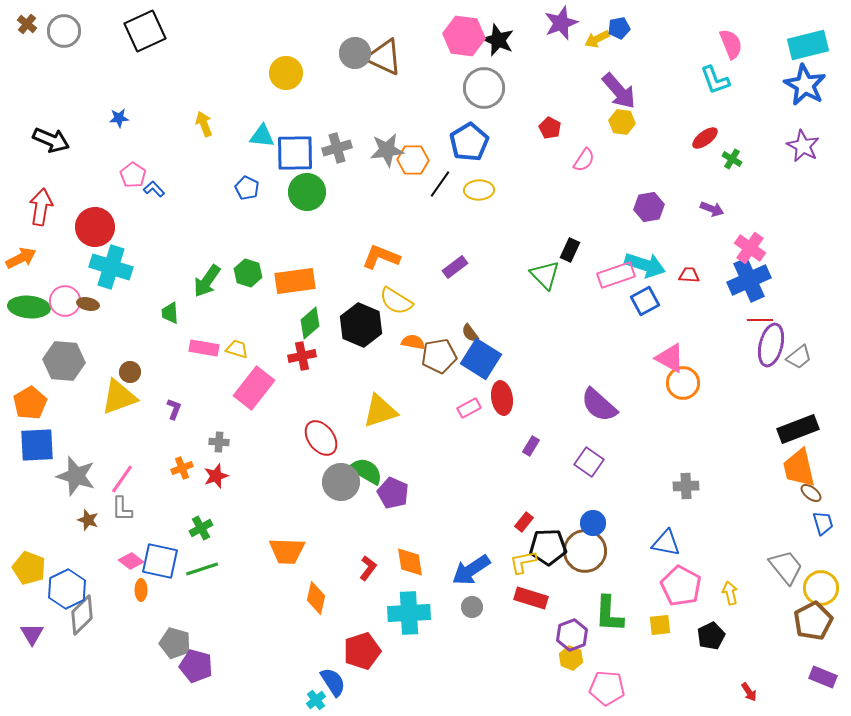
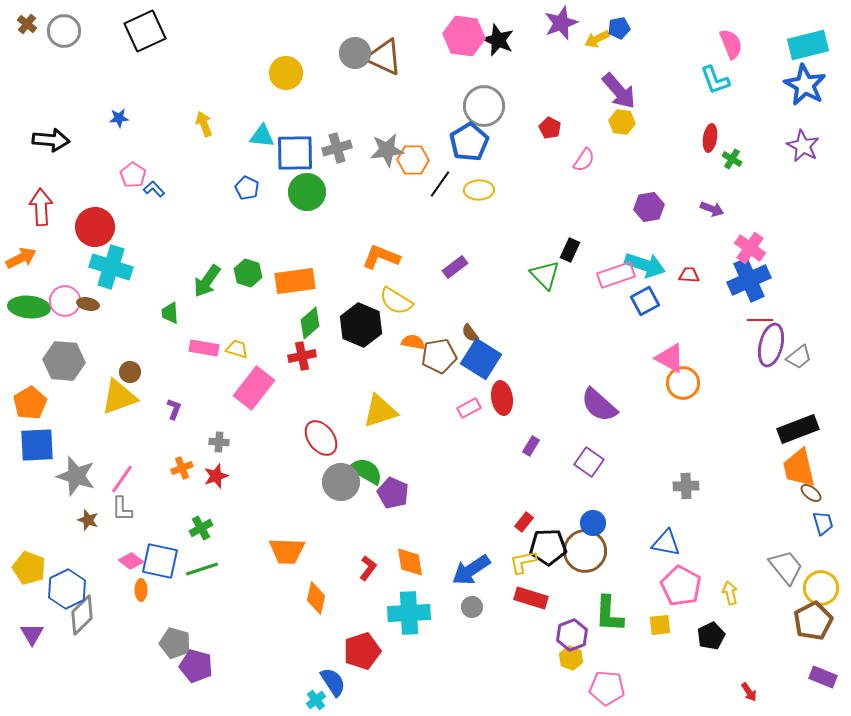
gray circle at (484, 88): moved 18 px down
red ellipse at (705, 138): moved 5 px right; rotated 44 degrees counterclockwise
black arrow at (51, 140): rotated 18 degrees counterclockwise
red arrow at (41, 207): rotated 12 degrees counterclockwise
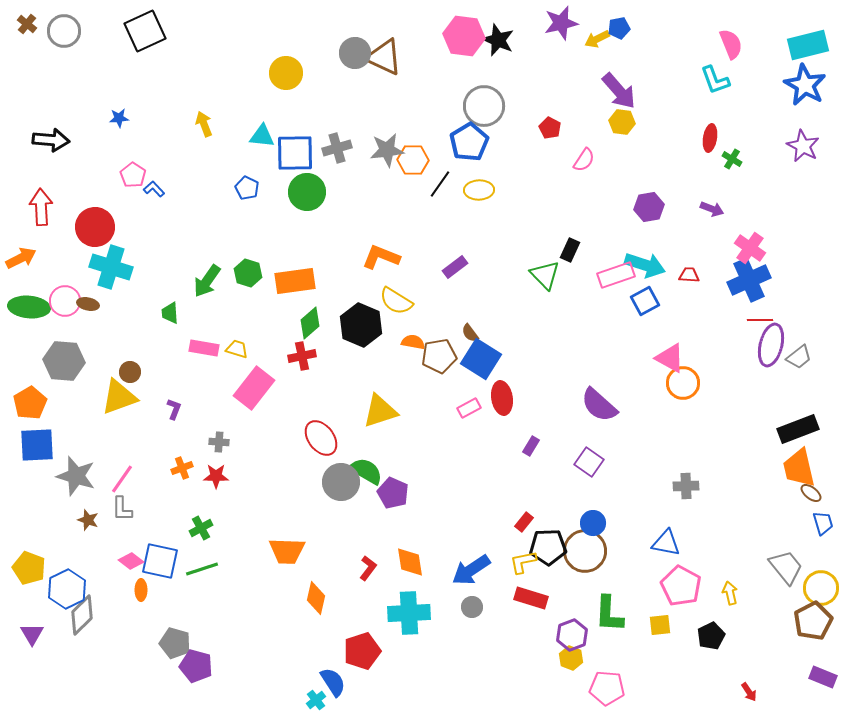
purple star at (561, 23): rotated 8 degrees clockwise
red star at (216, 476): rotated 20 degrees clockwise
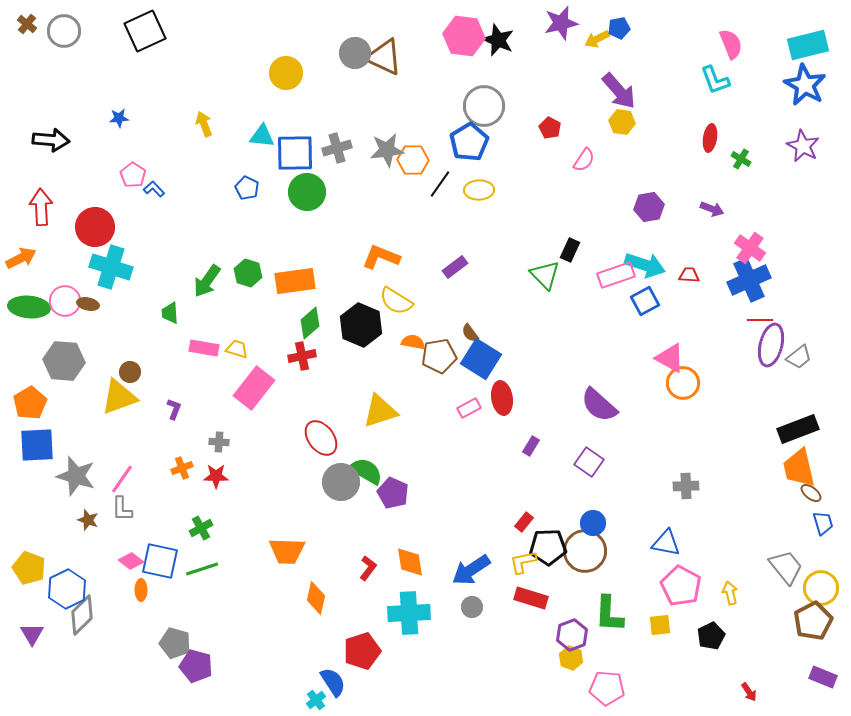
green cross at (732, 159): moved 9 px right
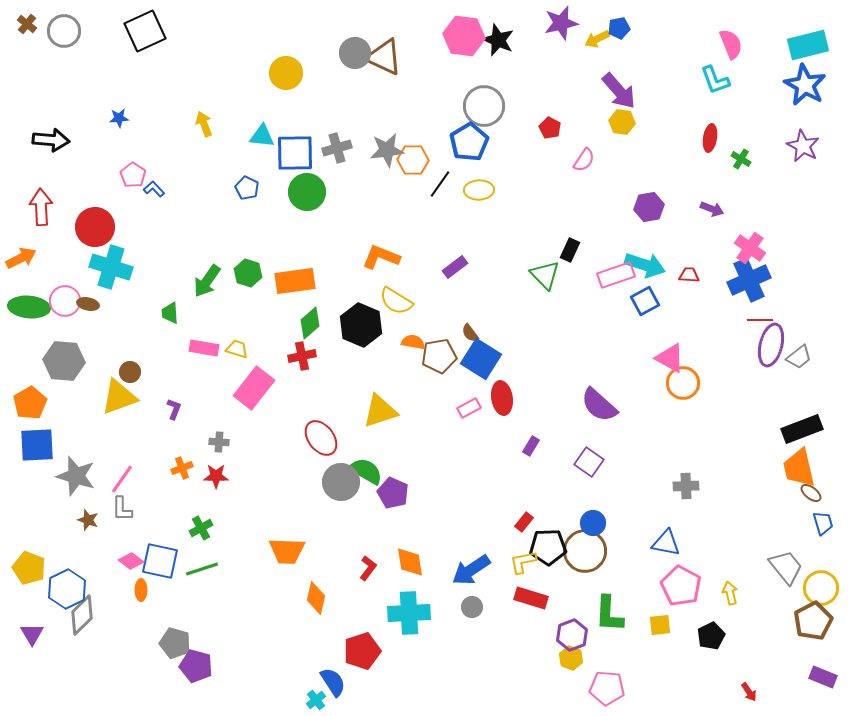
black rectangle at (798, 429): moved 4 px right
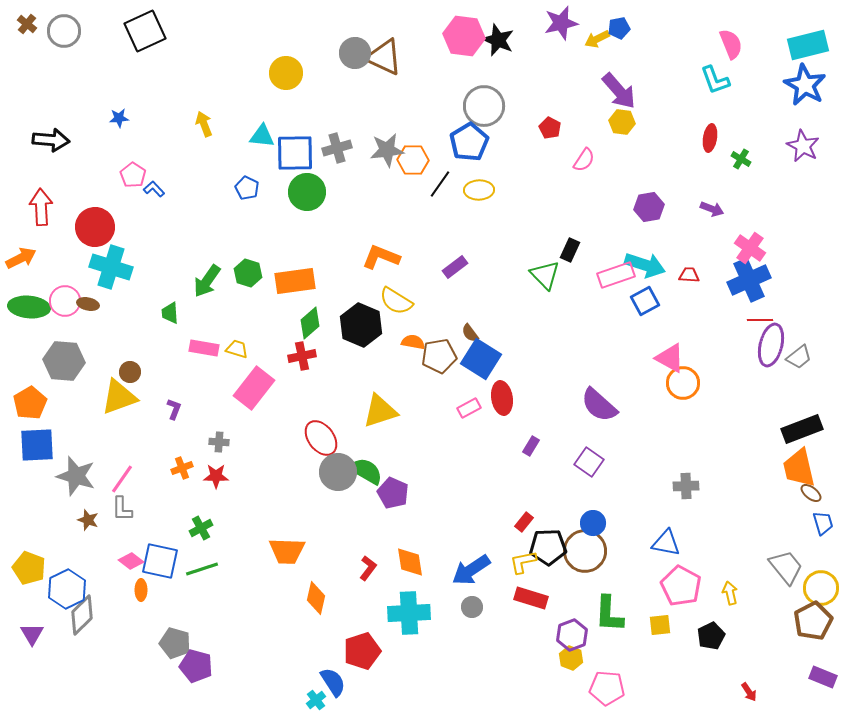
gray circle at (341, 482): moved 3 px left, 10 px up
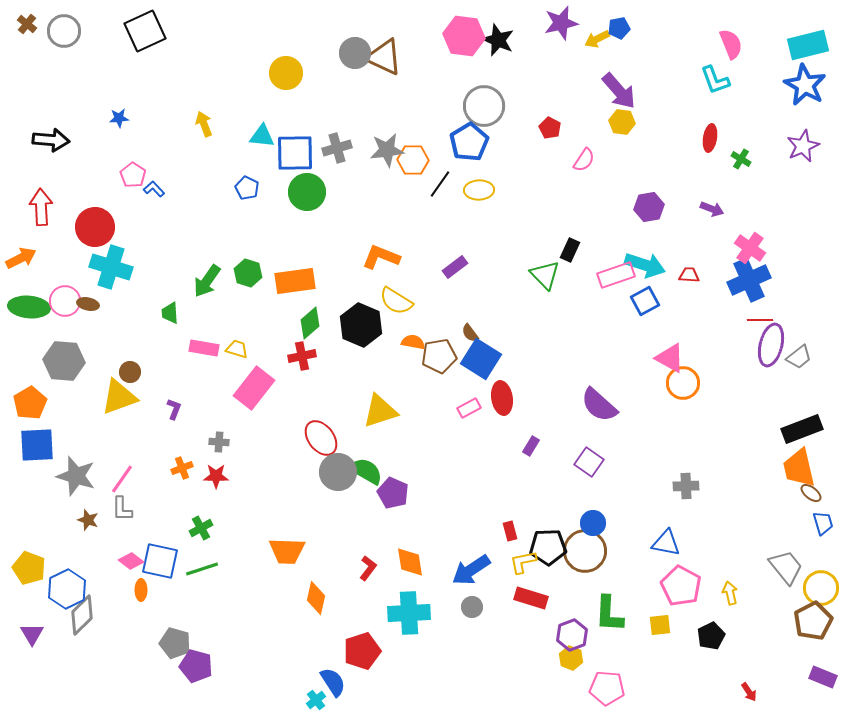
purple star at (803, 146): rotated 20 degrees clockwise
red rectangle at (524, 522): moved 14 px left, 9 px down; rotated 54 degrees counterclockwise
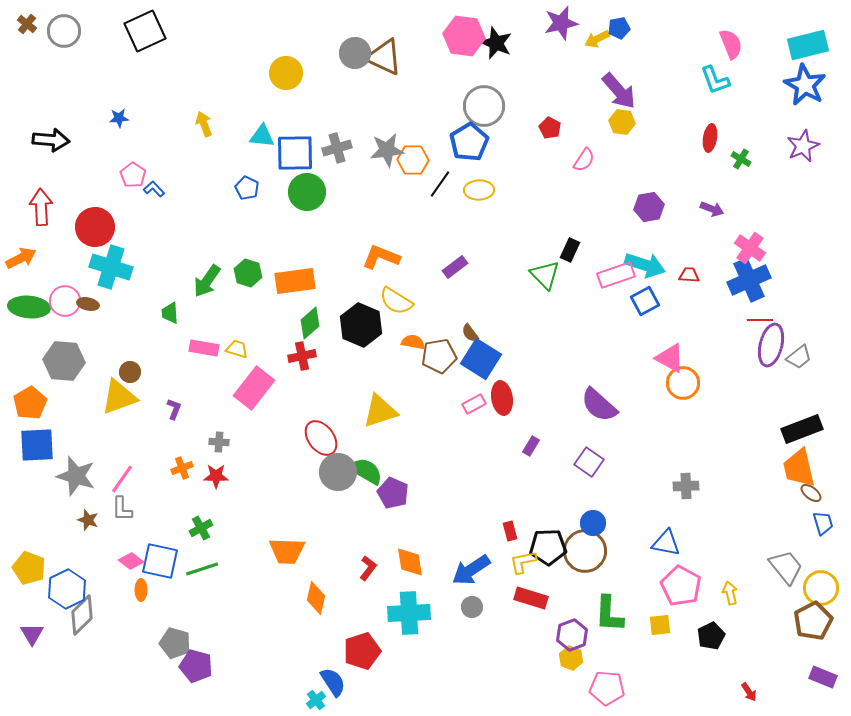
black star at (498, 40): moved 2 px left, 3 px down
pink rectangle at (469, 408): moved 5 px right, 4 px up
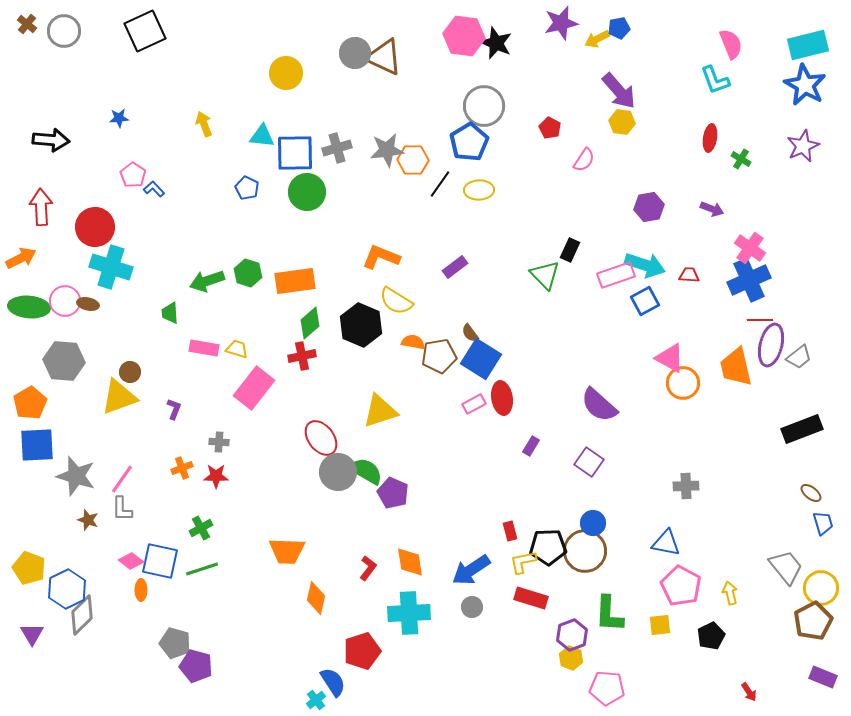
green arrow at (207, 281): rotated 36 degrees clockwise
orange trapezoid at (799, 468): moved 63 px left, 101 px up
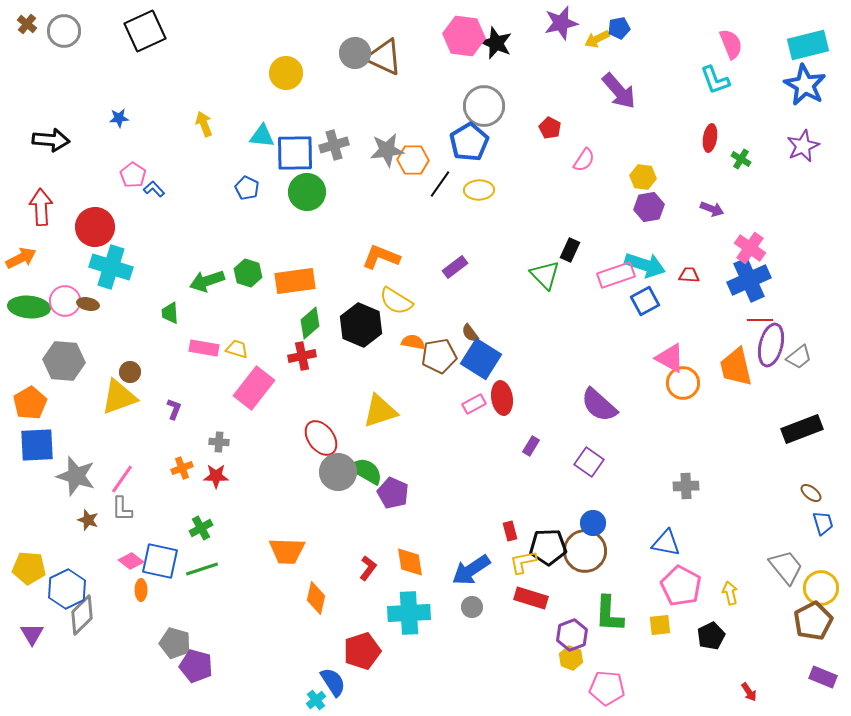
yellow hexagon at (622, 122): moved 21 px right, 55 px down
gray cross at (337, 148): moved 3 px left, 3 px up
yellow pentagon at (29, 568): rotated 16 degrees counterclockwise
